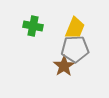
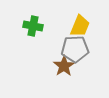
yellow trapezoid: moved 5 px right, 2 px up
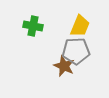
gray pentagon: moved 1 px right, 2 px down
brown star: rotated 15 degrees counterclockwise
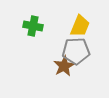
brown star: rotated 20 degrees clockwise
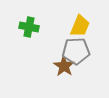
green cross: moved 4 px left, 1 px down
brown star: rotated 10 degrees counterclockwise
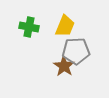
yellow trapezoid: moved 15 px left
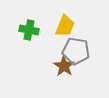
green cross: moved 3 px down
gray pentagon: rotated 12 degrees clockwise
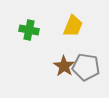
yellow trapezoid: moved 8 px right
gray pentagon: moved 10 px right, 16 px down
